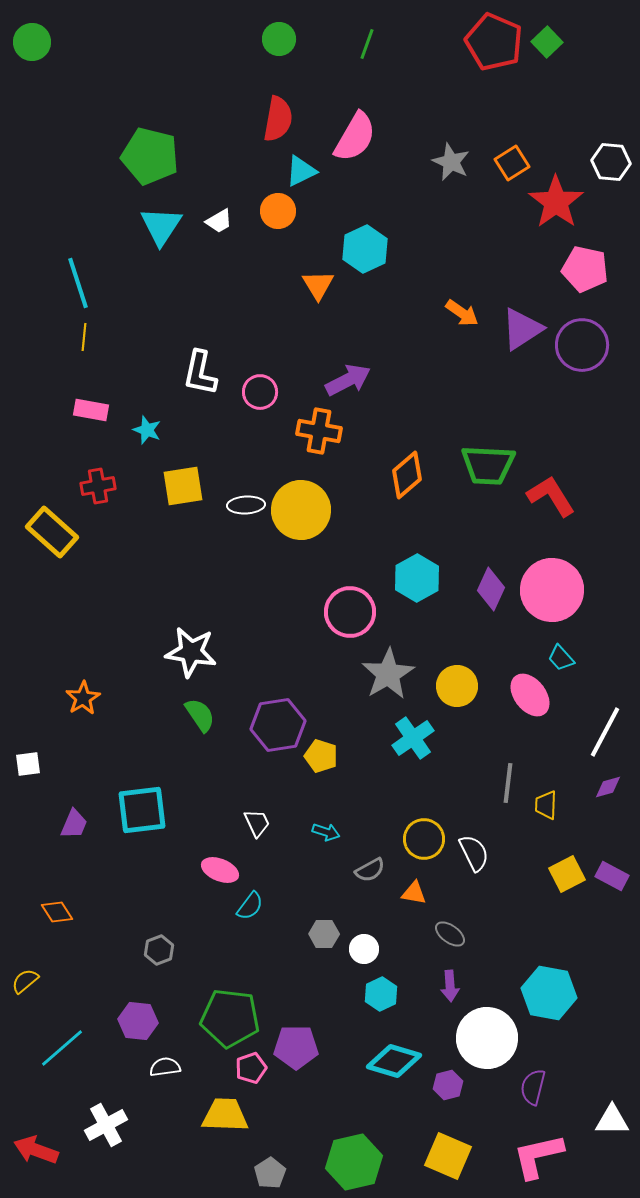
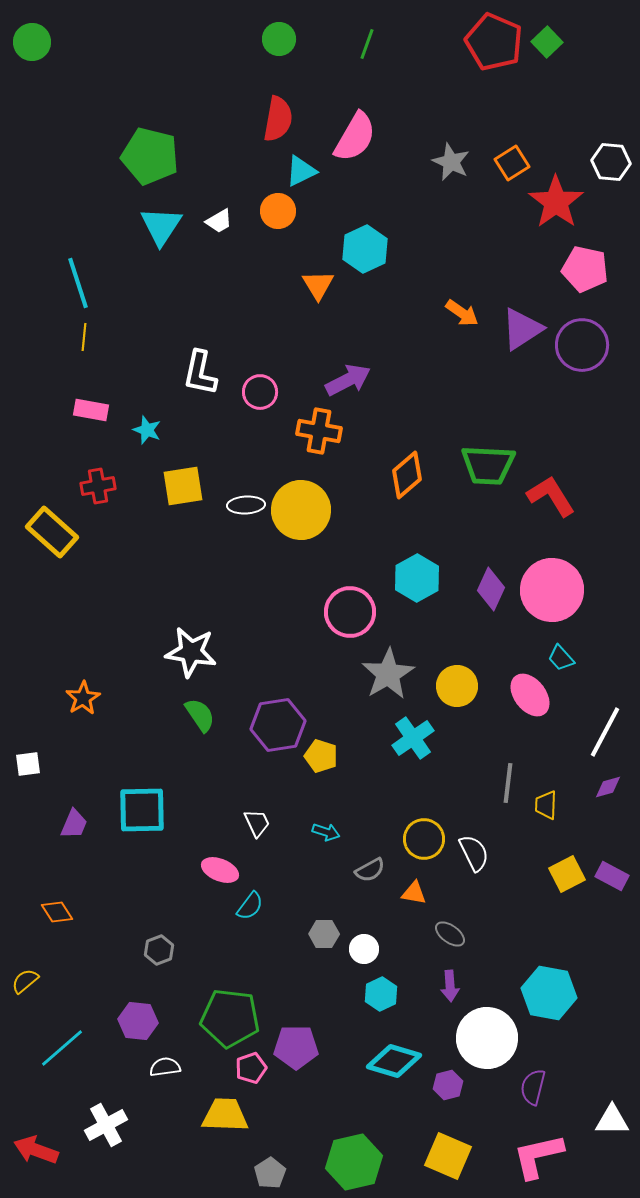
cyan square at (142, 810): rotated 6 degrees clockwise
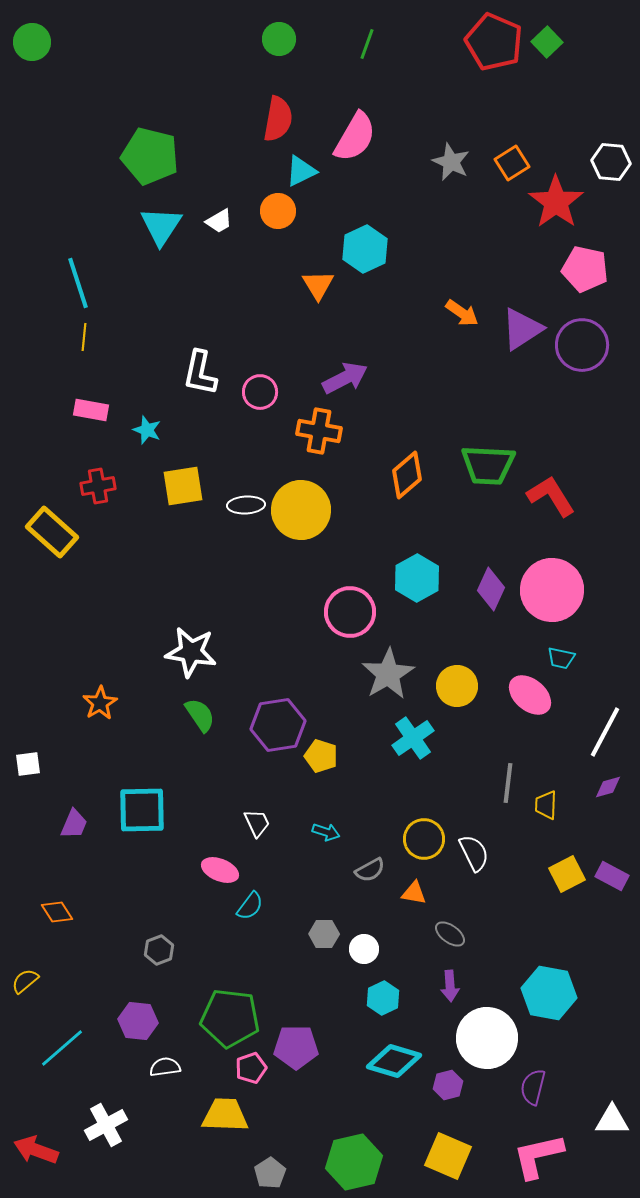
purple arrow at (348, 380): moved 3 px left, 2 px up
cyan trapezoid at (561, 658): rotated 36 degrees counterclockwise
pink ellipse at (530, 695): rotated 12 degrees counterclockwise
orange star at (83, 698): moved 17 px right, 5 px down
cyan hexagon at (381, 994): moved 2 px right, 4 px down
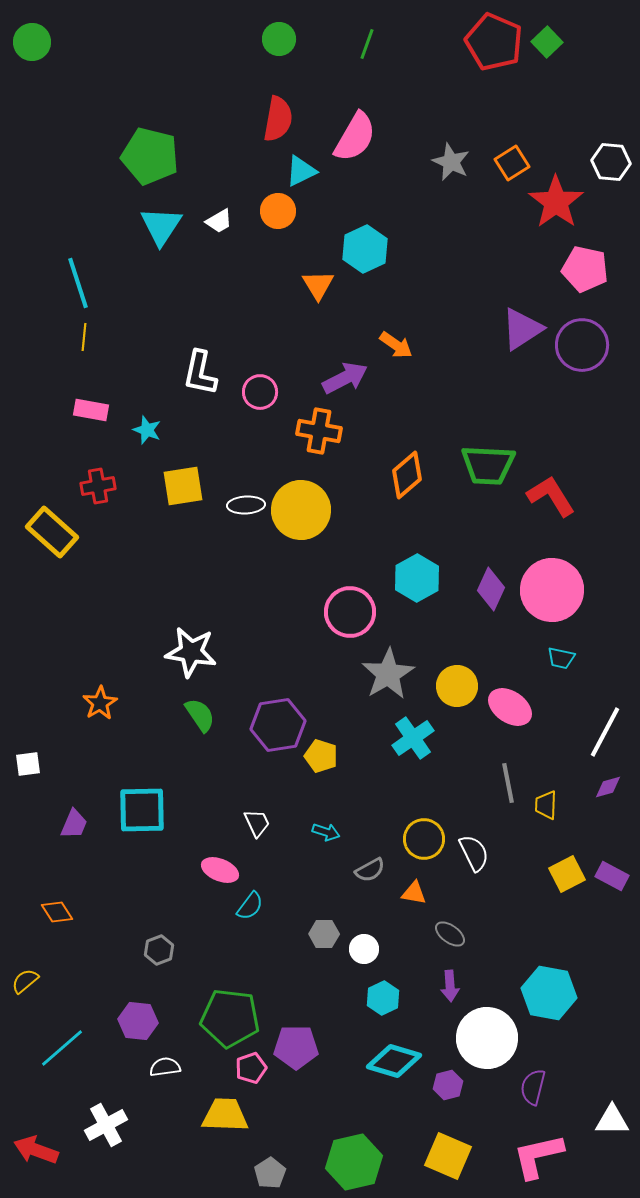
orange arrow at (462, 313): moved 66 px left, 32 px down
pink ellipse at (530, 695): moved 20 px left, 12 px down; rotated 6 degrees counterclockwise
gray line at (508, 783): rotated 18 degrees counterclockwise
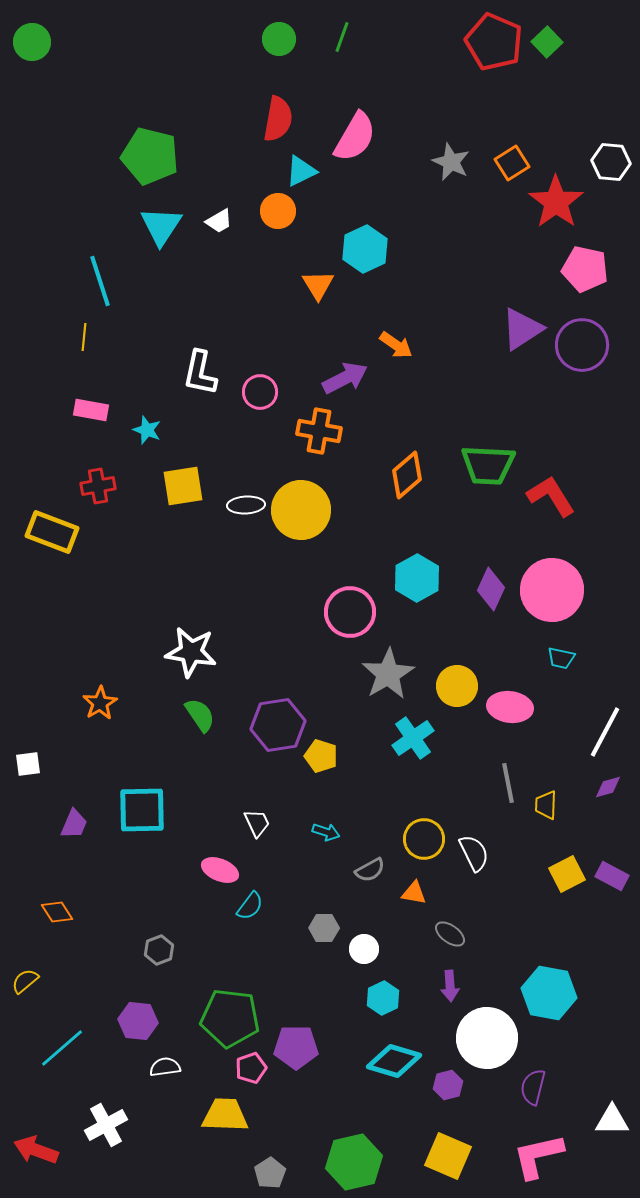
green line at (367, 44): moved 25 px left, 7 px up
cyan line at (78, 283): moved 22 px right, 2 px up
yellow rectangle at (52, 532): rotated 21 degrees counterclockwise
pink ellipse at (510, 707): rotated 27 degrees counterclockwise
gray hexagon at (324, 934): moved 6 px up
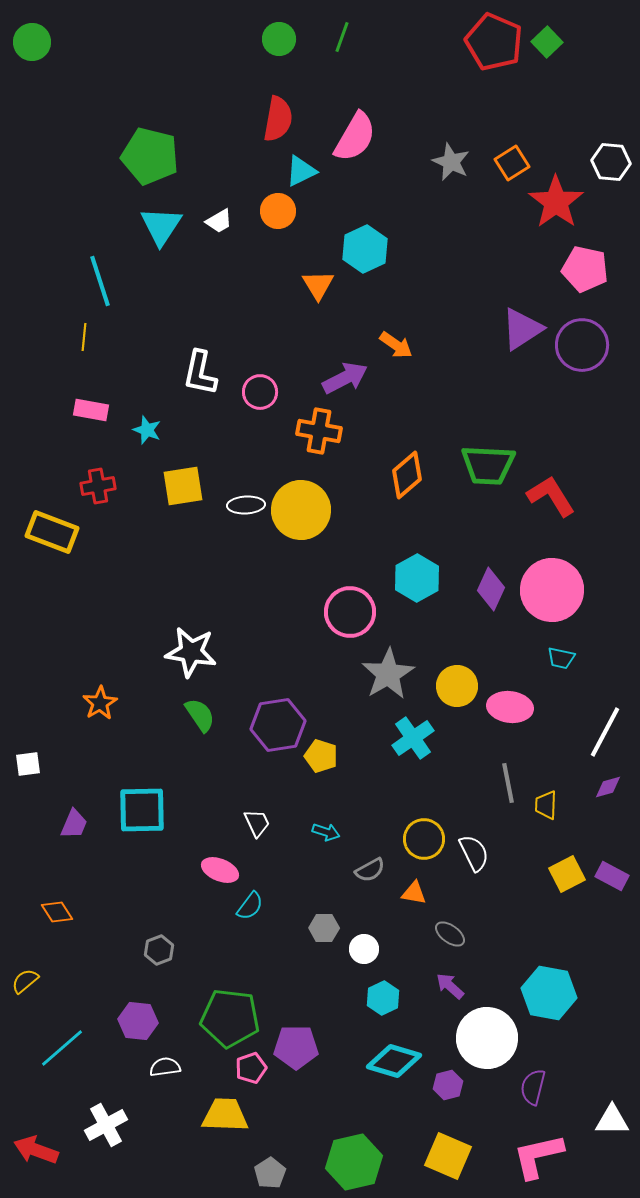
purple arrow at (450, 986): rotated 136 degrees clockwise
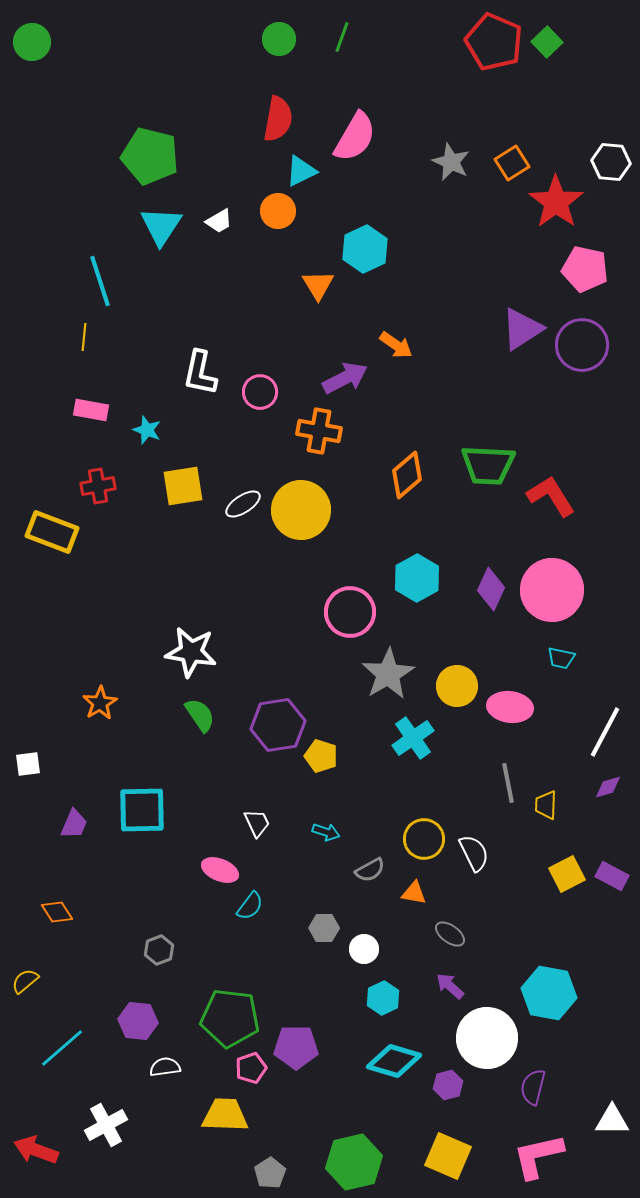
white ellipse at (246, 505): moved 3 px left, 1 px up; rotated 30 degrees counterclockwise
